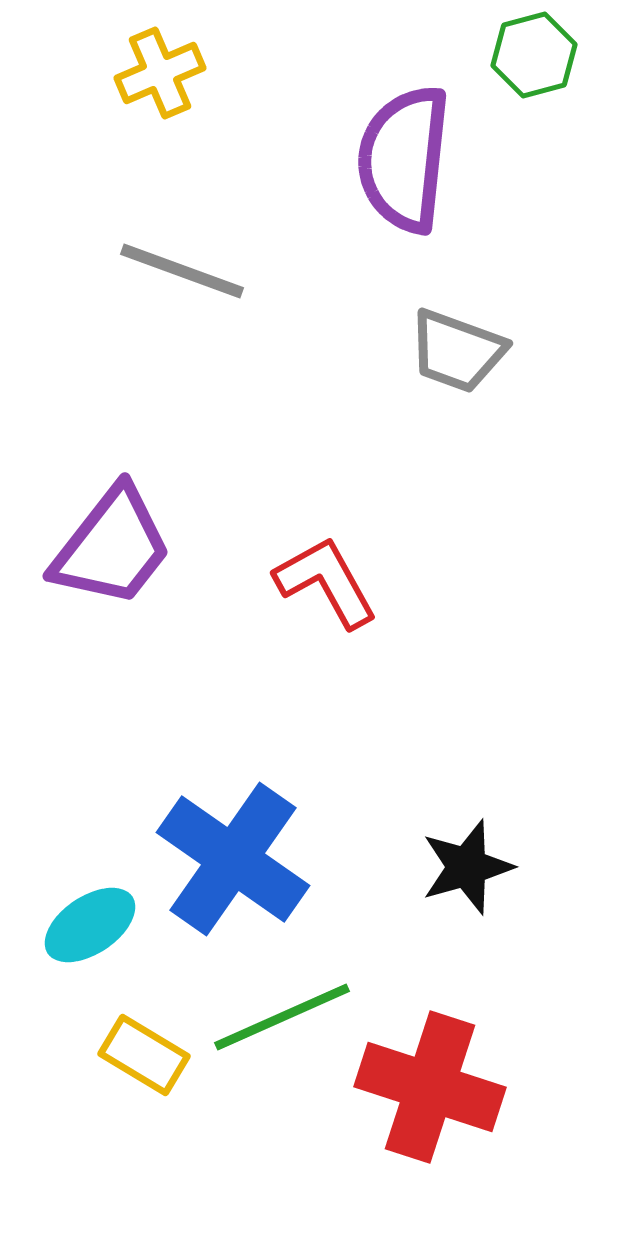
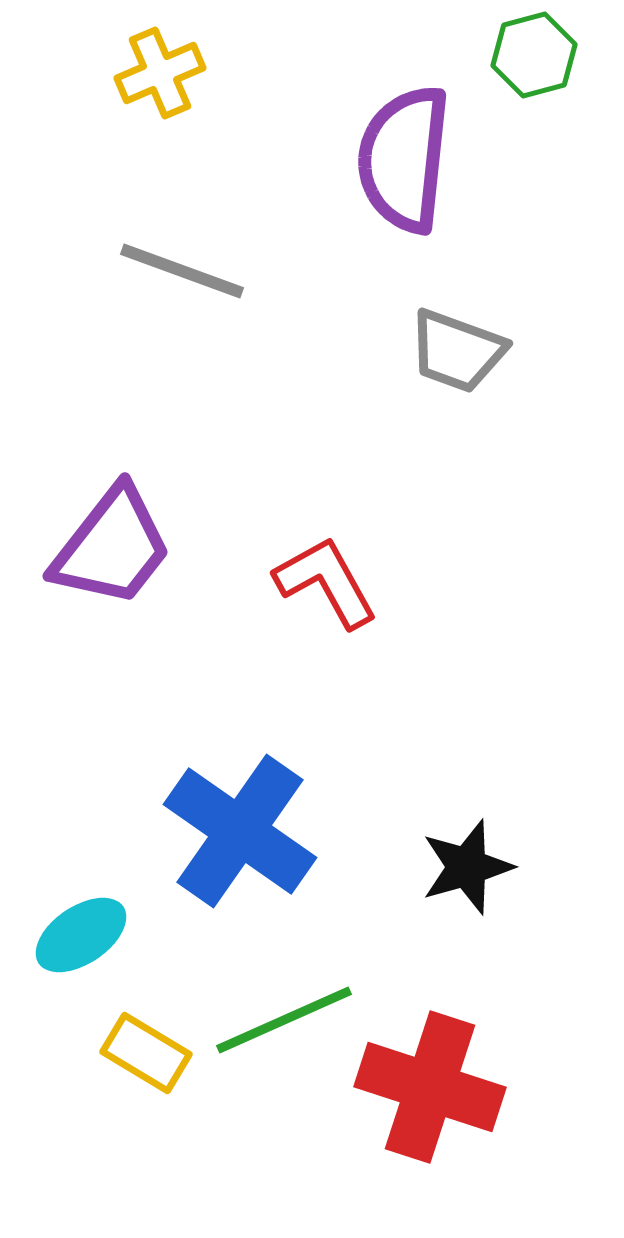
blue cross: moved 7 px right, 28 px up
cyan ellipse: moved 9 px left, 10 px down
green line: moved 2 px right, 3 px down
yellow rectangle: moved 2 px right, 2 px up
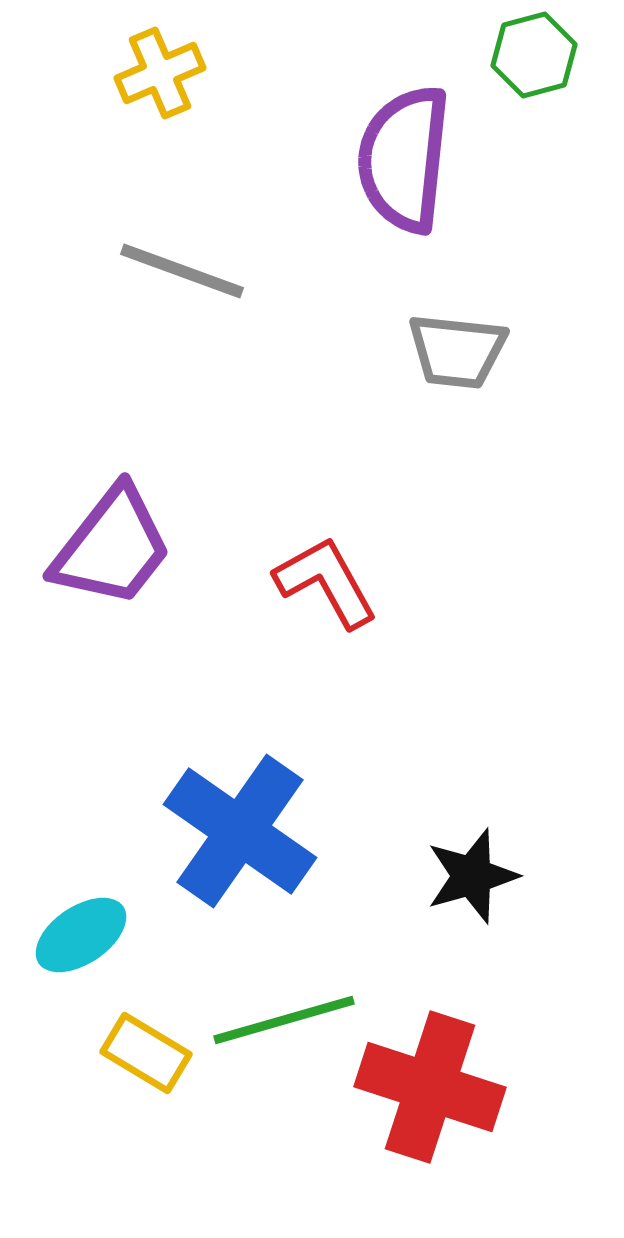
gray trapezoid: rotated 14 degrees counterclockwise
black star: moved 5 px right, 9 px down
green line: rotated 8 degrees clockwise
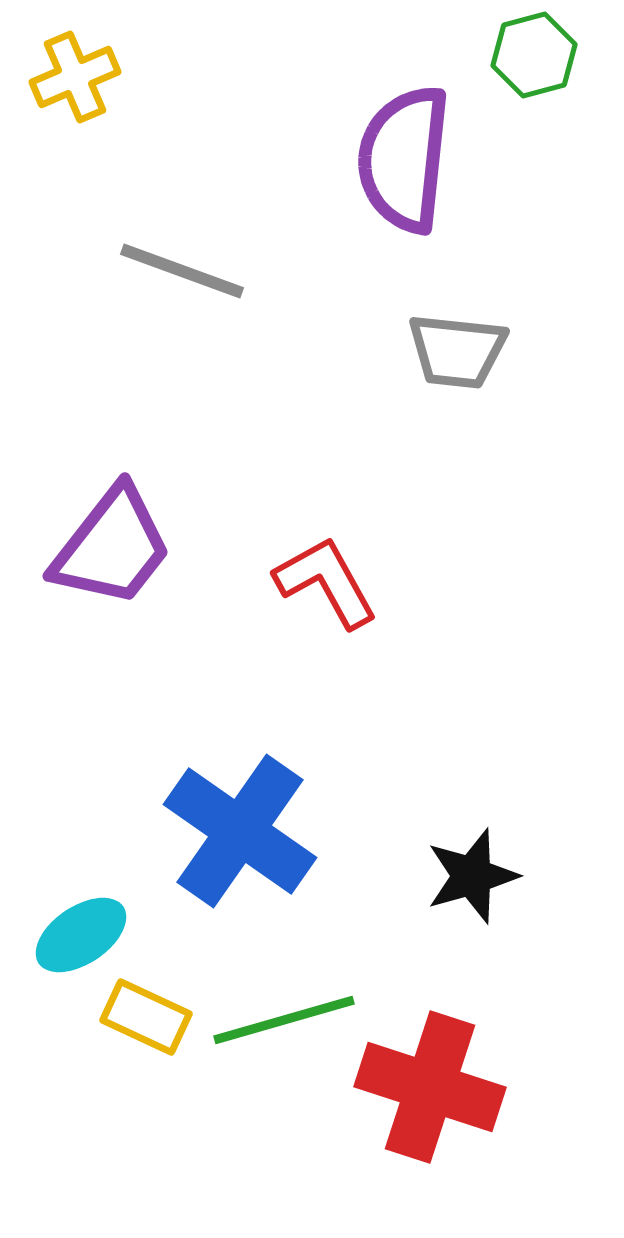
yellow cross: moved 85 px left, 4 px down
yellow rectangle: moved 36 px up; rotated 6 degrees counterclockwise
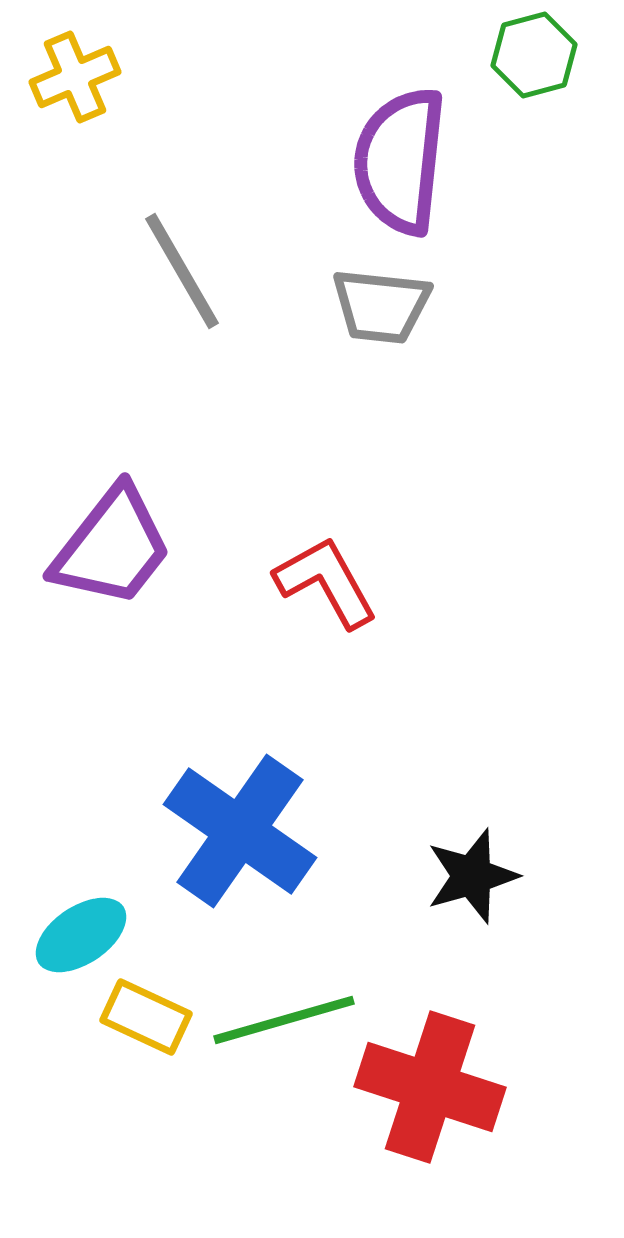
purple semicircle: moved 4 px left, 2 px down
gray line: rotated 40 degrees clockwise
gray trapezoid: moved 76 px left, 45 px up
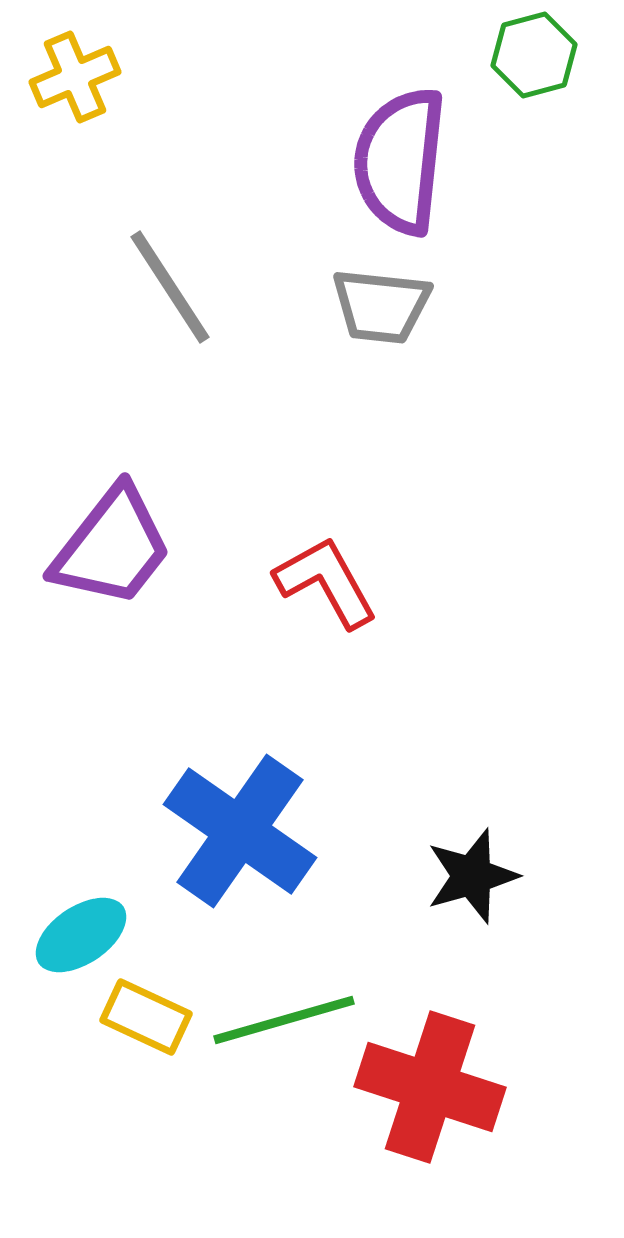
gray line: moved 12 px left, 16 px down; rotated 3 degrees counterclockwise
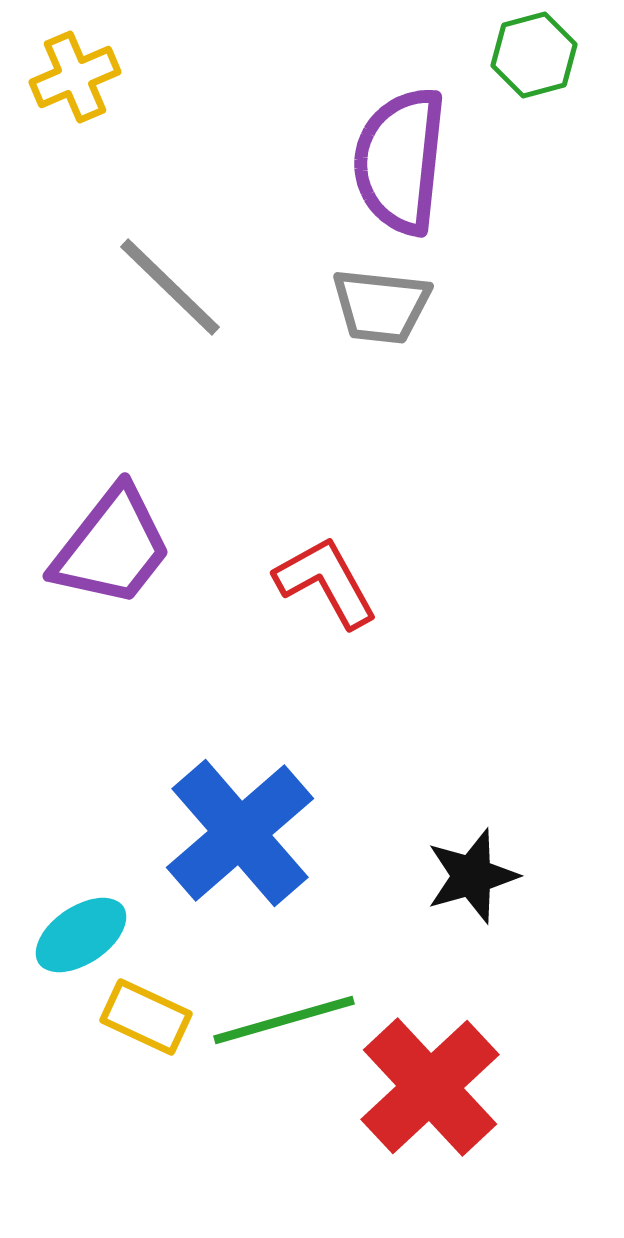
gray line: rotated 13 degrees counterclockwise
blue cross: moved 2 px down; rotated 14 degrees clockwise
red cross: rotated 29 degrees clockwise
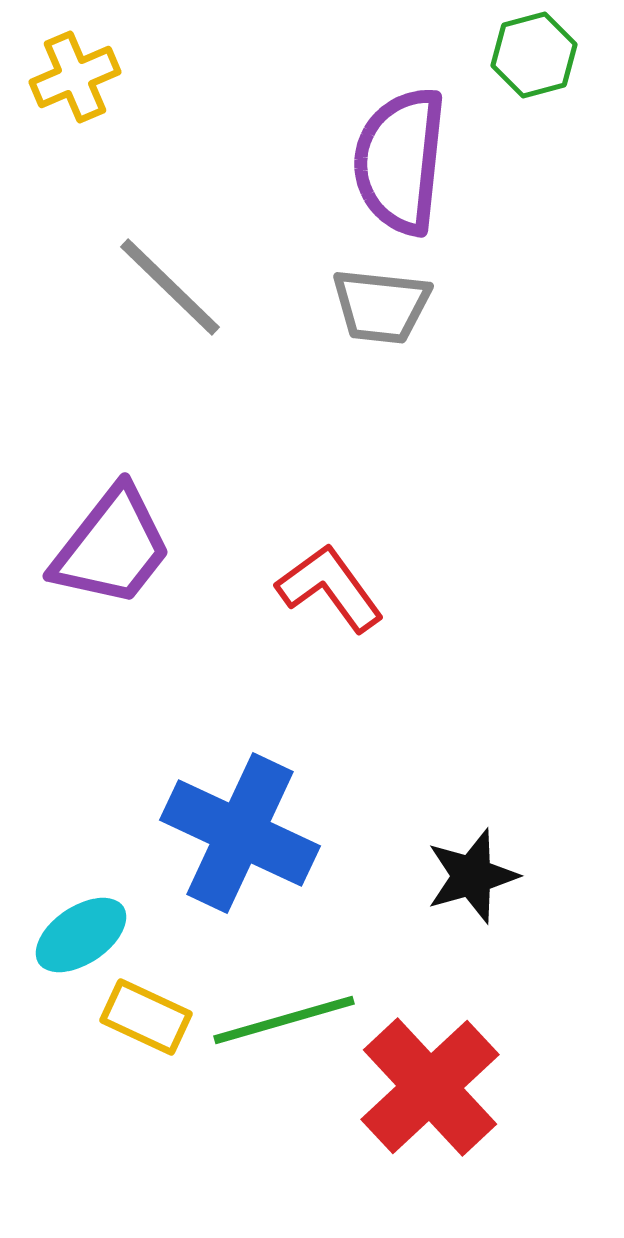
red L-shape: moved 4 px right, 6 px down; rotated 7 degrees counterclockwise
blue cross: rotated 24 degrees counterclockwise
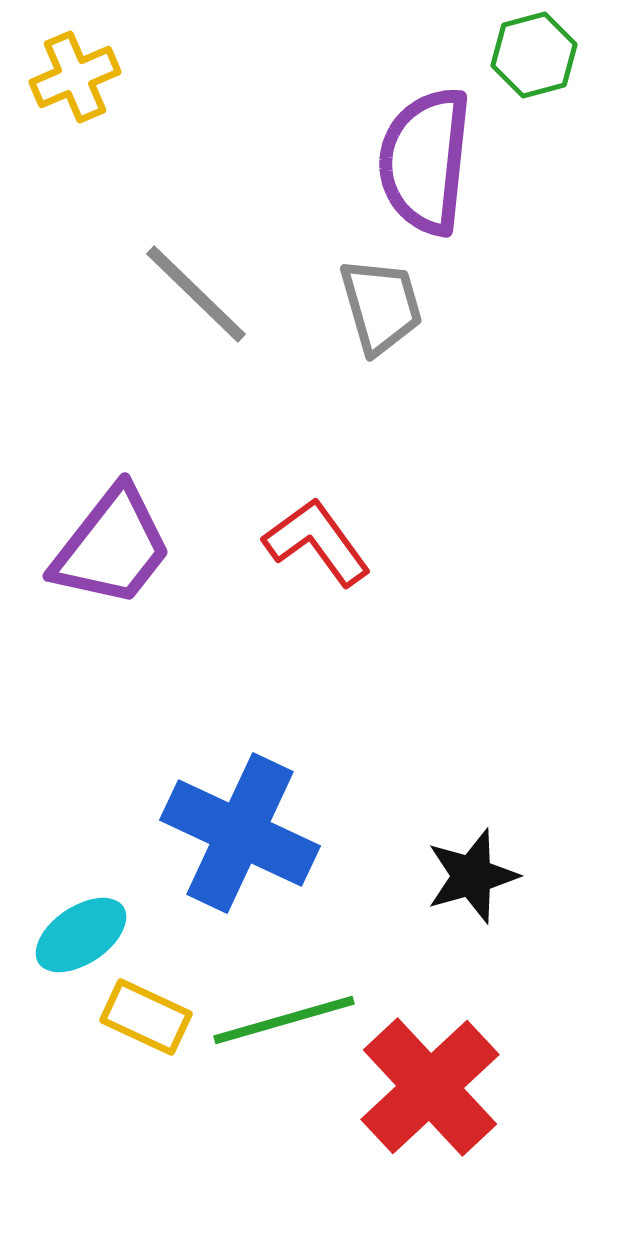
purple semicircle: moved 25 px right
gray line: moved 26 px right, 7 px down
gray trapezoid: rotated 112 degrees counterclockwise
red L-shape: moved 13 px left, 46 px up
